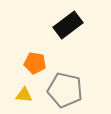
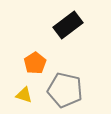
orange pentagon: rotated 30 degrees clockwise
yellow triangle: rotated 12 degrees clockwise
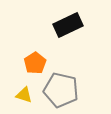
black rectangle: rotated 12 degrees clockwise
gray pentagon: moved 4 px left
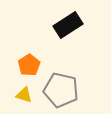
black rectangle: rotated 8 degrees counterclockwise
orange pentagon: moved 6 px left, 2 px down
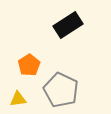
gray pentagon: rotated 12 degrees clockwise
yellow triangle: moved 6 px left, 4 px down; rotated 24 degrees counterclockwise
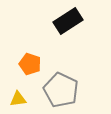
black rectangle: moved 4 px up
orange pentagon: moved 1 px right, 1 px up; rotated 20 degrees counterclockwise
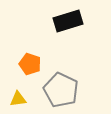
black rectangle: rotated 16 degrees clockwise
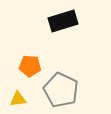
black rectangle: moved 5 px left
orange pentagon: moved 2 px down; rotated 15 degrees counterclockwise
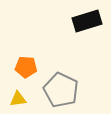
black rectangle: moved 24 px right
orange pentagon: moved 4 px left, 1 px down
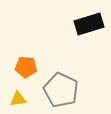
black rectangle: moved 2 px right, 3 px down
